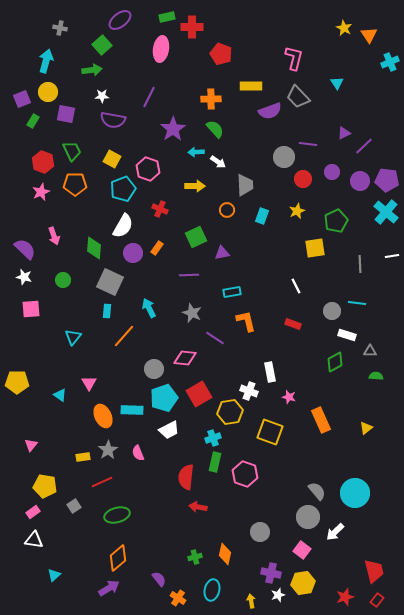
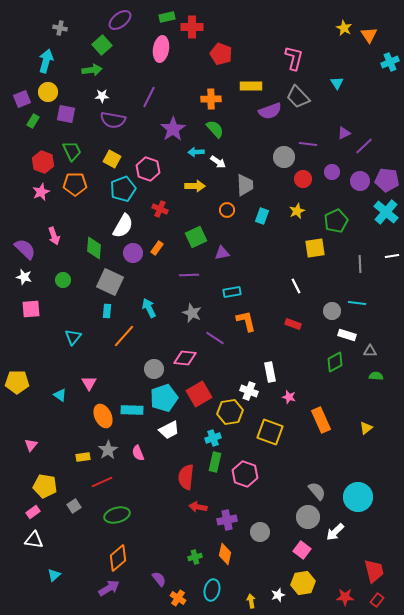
cyan circle at (355, 493): moved 3 px right, 4 px down
purple cross at (271, 573): moved 44 px left, 53 px up; rotated 24 degrees counterclockwise
red star at (345, 597): rotated 18 degrees clockwise
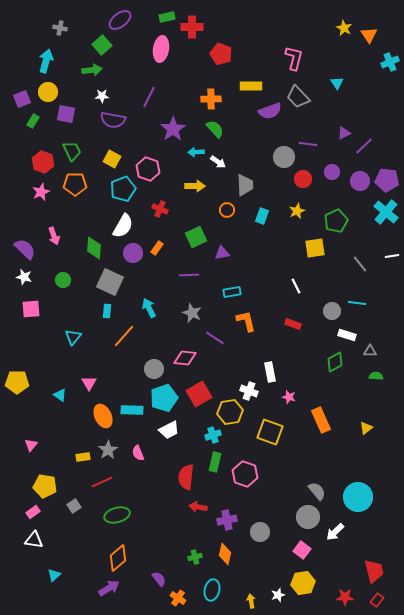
gray line at (360, 264): rotated 36 degrees counterclockwise
cyan cross at (213, 438): moved 3 px up
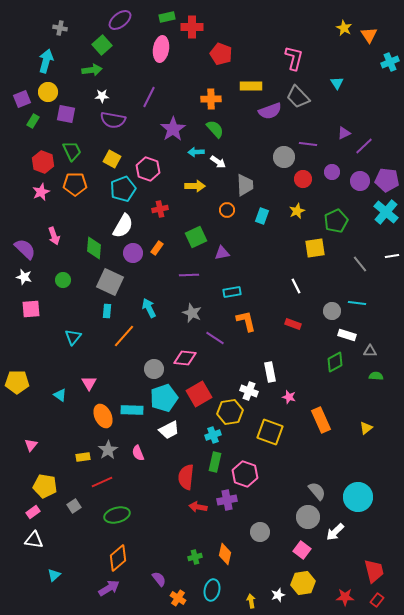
red cross at (160, 209): rotated 35 degrees counterclockwise
purple cross at (227, 520): moved 20 px up
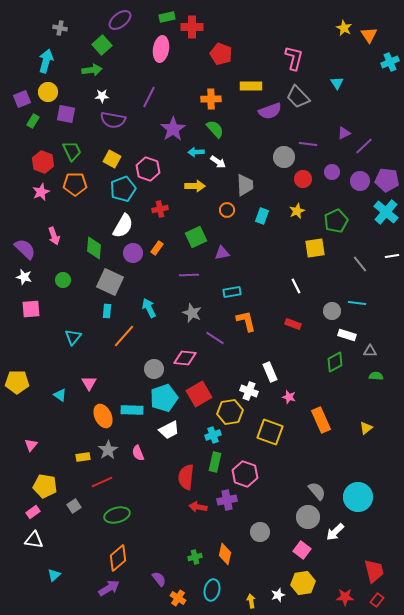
white rectangle at (270, 372): rotated 12 degrees counterclockwise
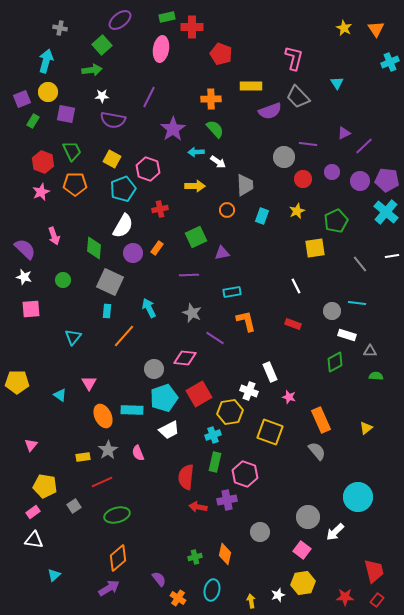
orange triangle at (369, 35): moved 7 px right, 6 px up
gray semicircle at (317, 491): moved 40 px up
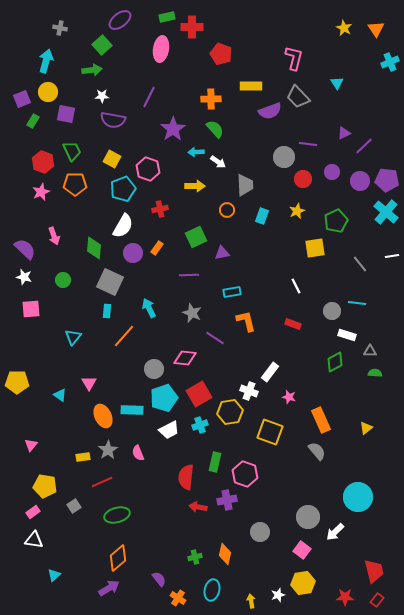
white rectangle at (270, 372): rotated 60 degrees clockwise
green semicircle at (376, 376): moved 1 px left, 3 px up
cyan cross at (213, 435): moved 13 px left, 10 px up
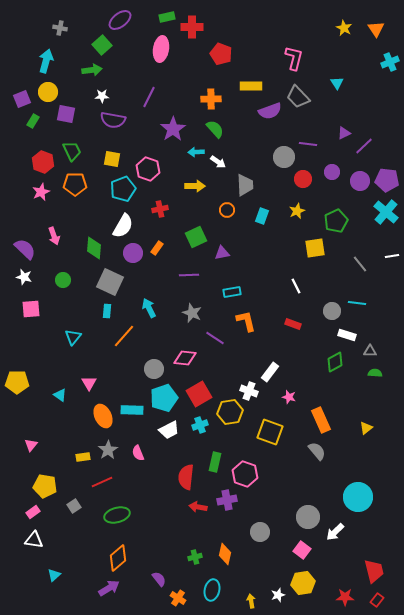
yellow square at (112, 159): rotated 18 degrees counterclockwise
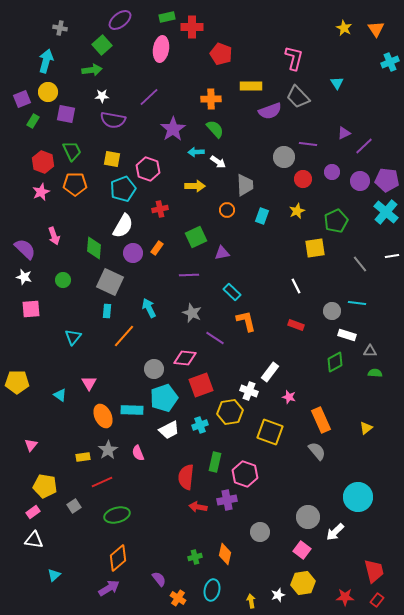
purple line at (149, 97): rotated 20 degrees clockwise
cyan rectangle at (232, 292): rotated 54 degrees clockwise
red rectangle at (293, 324): moved 3 px right, 1 px down
red square at (199, 394): moved 2 px right, 9 px up; rotated 10 degrees clockwise
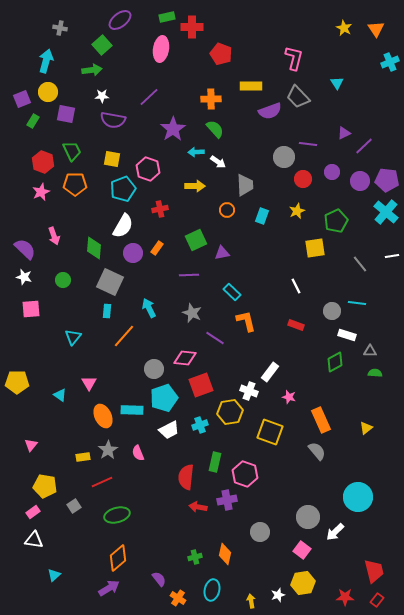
green square at (196, 237): moved 3 px down
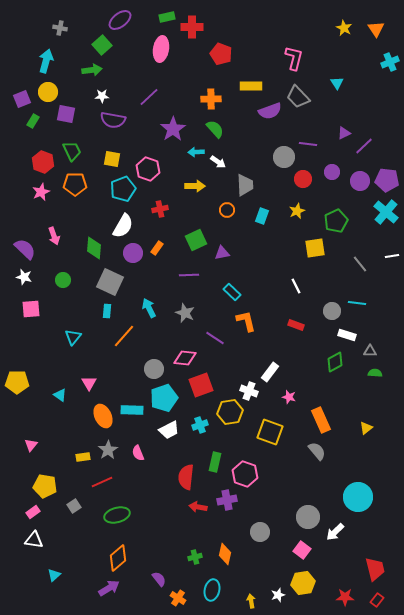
gray star at (192, 313): moved 7 px left
red trapezoid at (374, 571): moved 1 px right, 2 px up
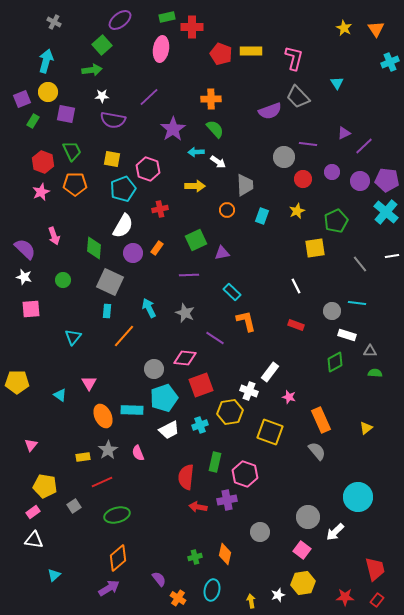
gray cross at (60, 28): moved 6 px left, 6 px up; rotated 16 degrees clockwise
yellow rectangle at (251, 86): moved 35 px up
